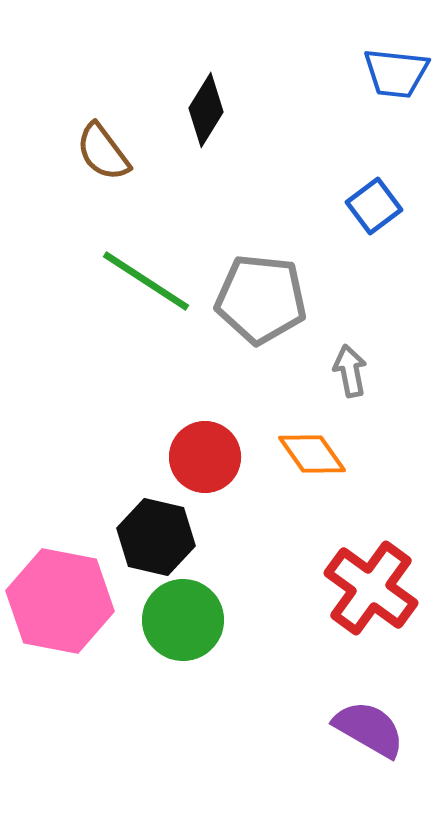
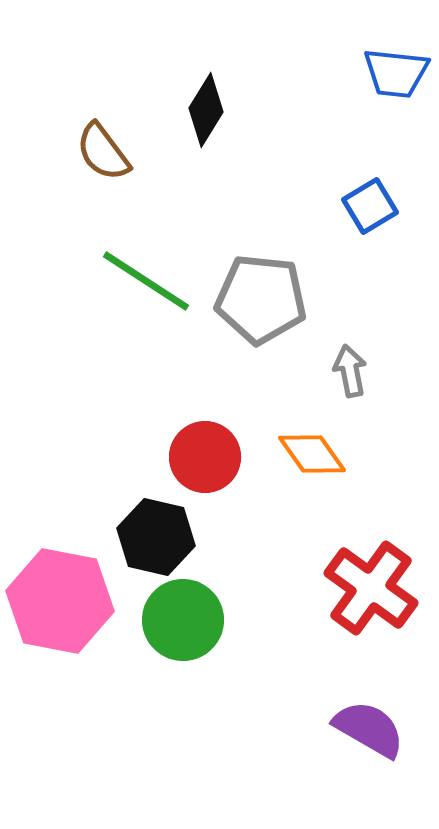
blue square: moved 4 px left; rotated 6 degrees clockwise
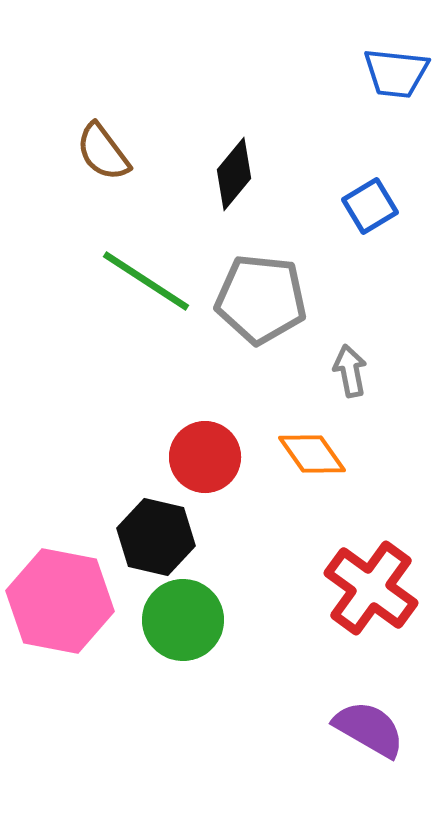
black diamond: moved 28 px right, 64 px down; rotated 8 degrees clockwise
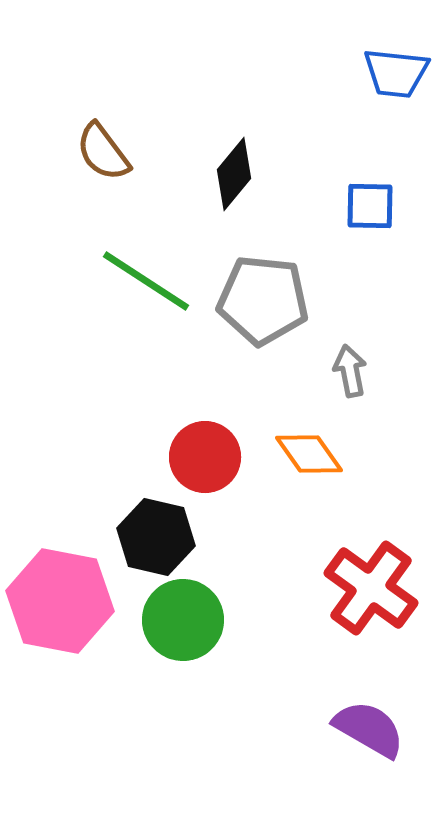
blue square: rotated 32 degrees clockwise
gray pentagon: moved 2 px right, 1 px down
orange diamond: moved 3 px left
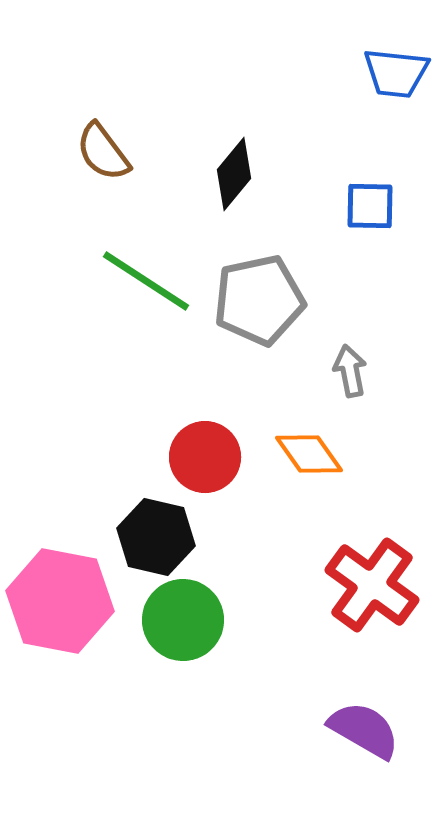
gray pentagon: moved 4 px left; rotated 18 degrees counterclockwise
red cross: moved 1 px right, 3 px up
purple semicircle: moved 5 px left, 1 px down
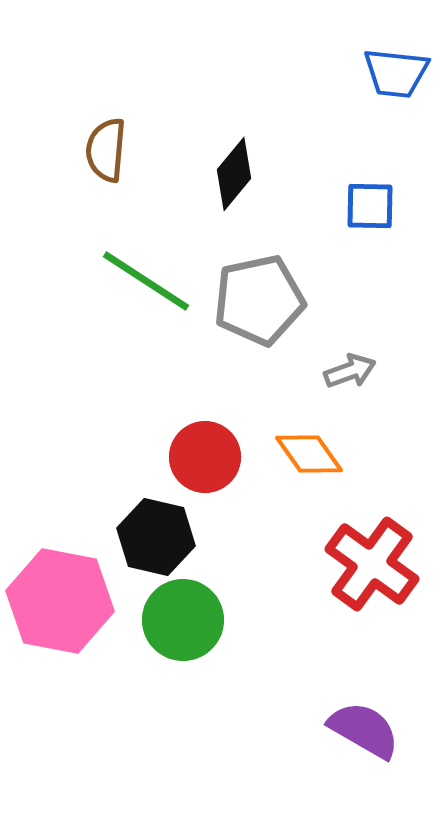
brown semicircle: moved 3 px right, 2 px up; rotated 42 degrees clockwise
gray arrow: rotated 81 degrees clockwise
red cross: moved 21 px up
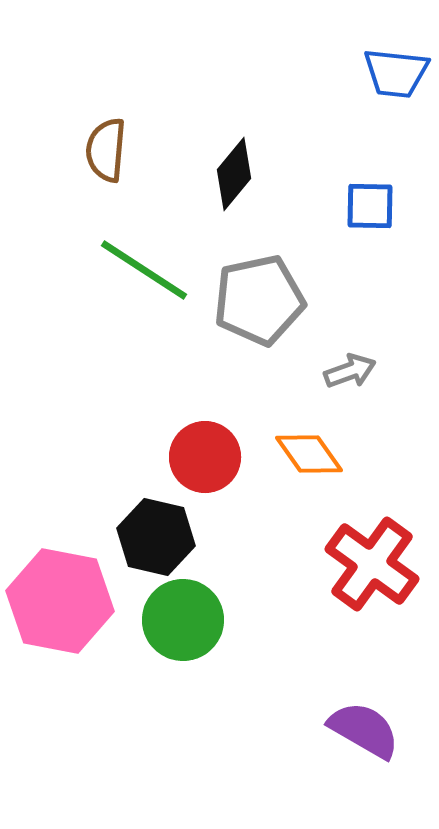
green line: moved 2 px left, 11 px up
